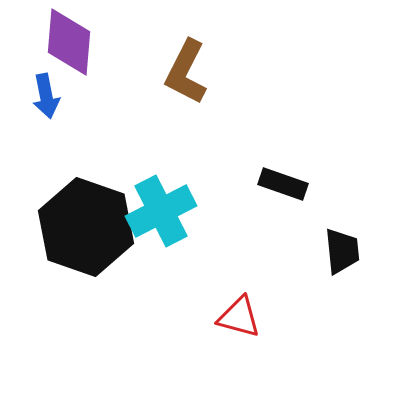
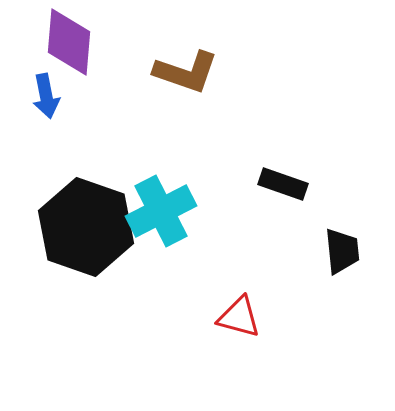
brown L-shape: rotated 98 degrees counterclockwise
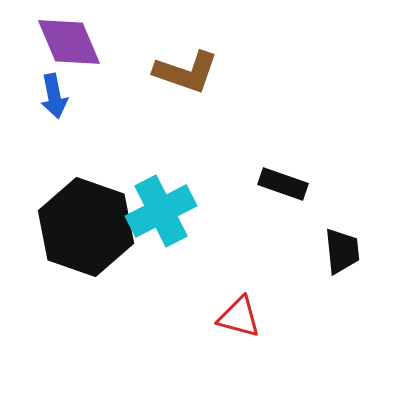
purple diamond: rotated 28 degrees counterclockwise
blue arrow: moved 8 px right
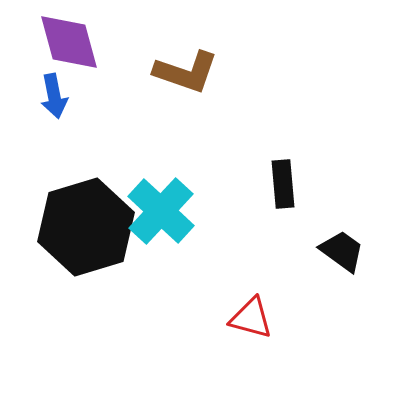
purple diamond: rotated 8 degrees clockwise
black rectangle: rotated 66 degrees clockwise
cyan cross: rotated 20 degrees counterclockwise
black hexagon: rotated 24 degrees clockwise
black trapezoid: rotated 48 degrees counterclockwise
red triangle: moved 12 px right, 1 px down
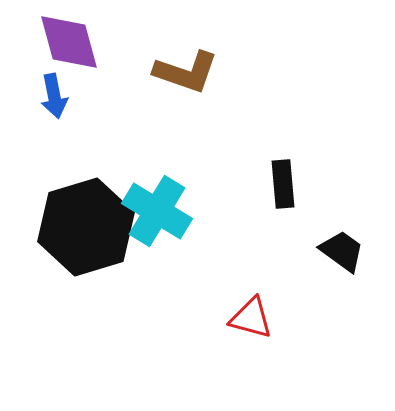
cyan cross: moved 4 px left; rotated 12 degrees counterclockwise
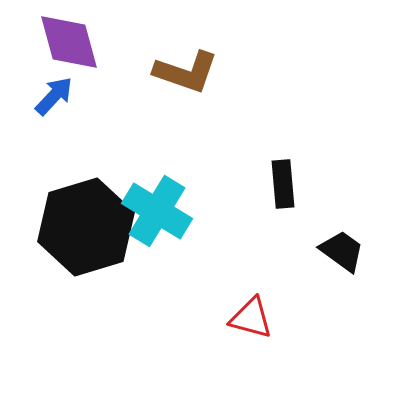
blue arrow: rotated 126 degrees counterclockwise
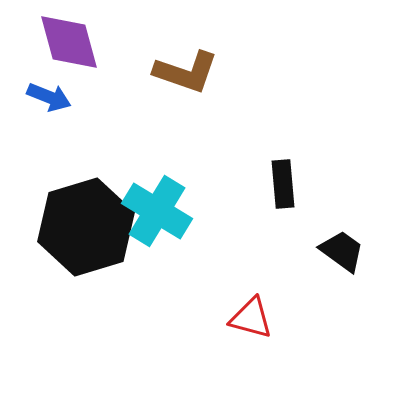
blue arrow: moved 5 px left, 1 px down; rotated 69 degrees clockwise
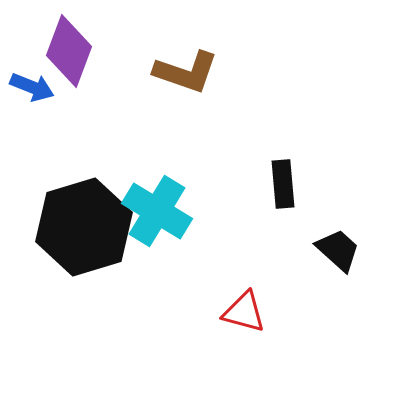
purple diamond: moved 9 px down; rotated 36 degrees clockwise
blue arrow: moved 17 px left, 10 px up
black hexagon: moved 2 px left
black trapezoid: moved 4 px left, 1 px up; rotated 6 degrees clockwise
red triangle: moved 7 px left, 6 px up
